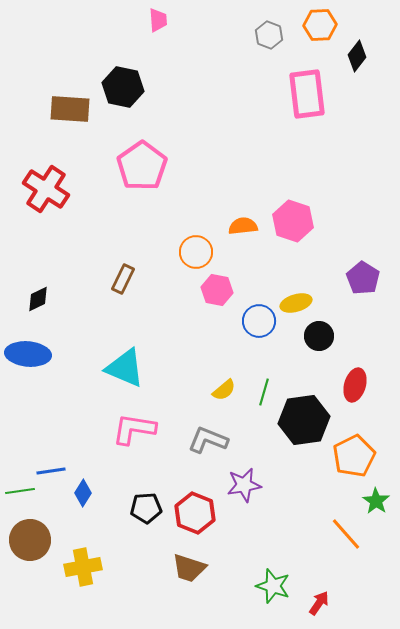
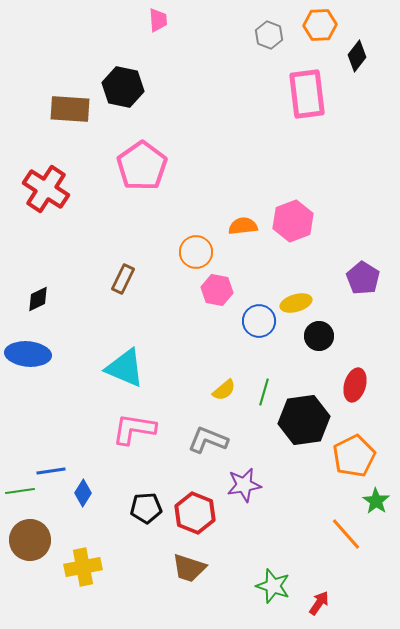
pink hexagon at (293, 221): rotated 21 degrees clockwise
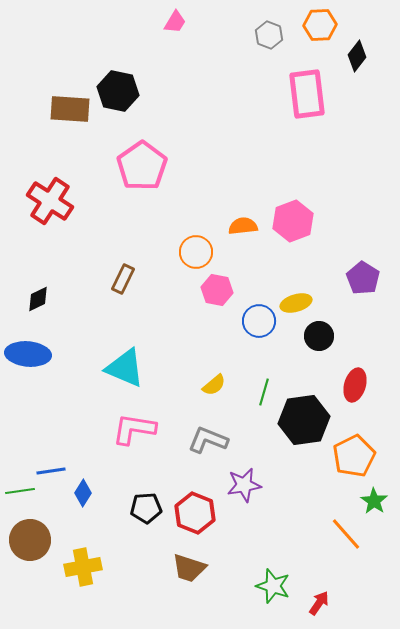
pink trapezoid at (158, 20): moved 17 px right, 2 px down; rotated 35 degrees clockwise
black hexagon at (123, 87): moved 5 px left, 4 px down
red cross at (46, 189): moved 4 px right, 12 px down
yellow semicircle at (224, 390): moved 10 px left, 5 px up
green star at (376, 501): moved 2 px left
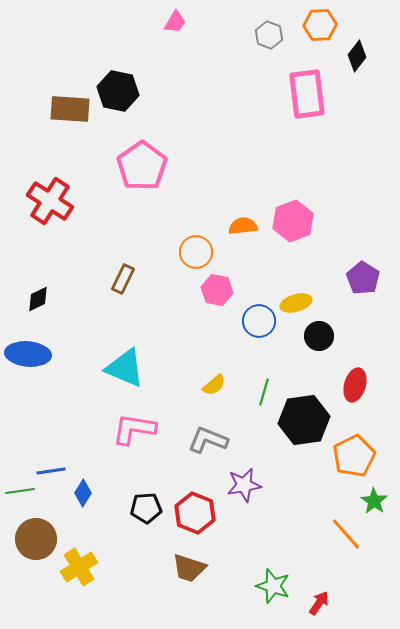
brown circle at (30, 540): moved 6 px right, 1 px up
yellow cross at (83, 567): moved 4 px left; rotated 21 degrees counterclockwise
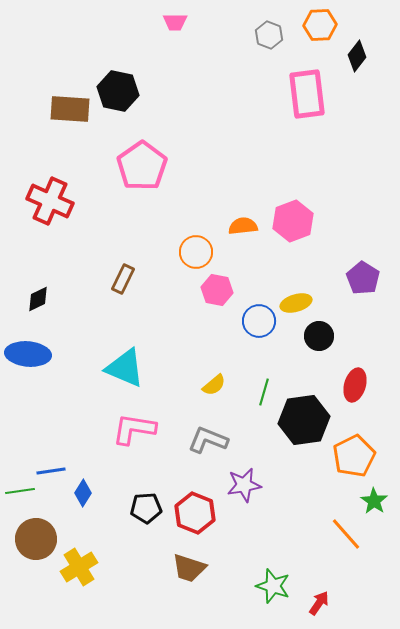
pink trapezoid at (175, 22): rotated 60 degrees clockwise
red cross at (50, 201): rotated 9 degrees counterclockwise
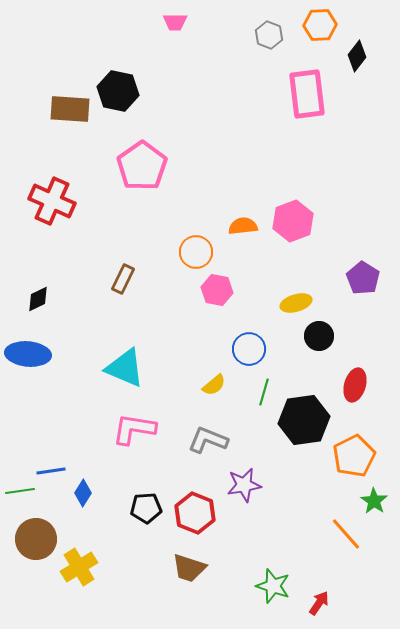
red cross at (50, 201): moved 2 px right
blue circle at (259, 321): moved 10 px left, 28 px down
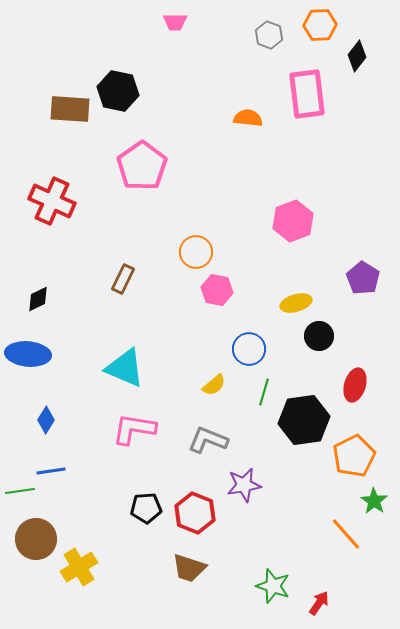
orange semicircle at (243, 226): moved 5 px right, 108 px up; rotated 12 degrees clockwise
blue diamond at (83, 493): moved 37 px left, 73 px up
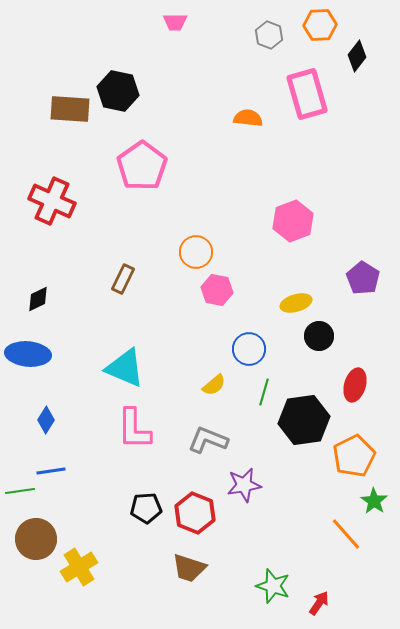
pink rectangle at (307, 94): rotated 9 degrees counterclockwise
pink L-shape at (134, 429): rotated 99 degrees counterclockwise
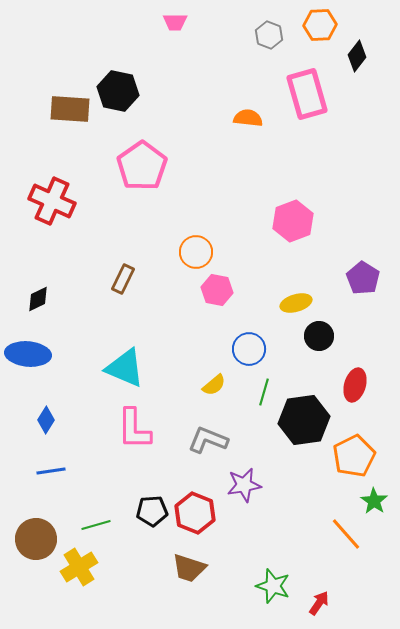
green line at (20, 491): moved 76 px right, 34 px down; rotated 8 degrees counterclockwise
black pentagon at (146, 508): moved 6 px right, 3 px down
